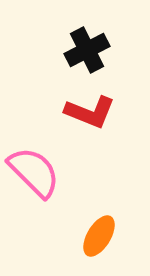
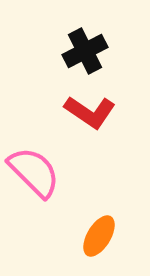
black cross: moved 2 px left, 1 px down
red L-shape: rotated 12 degrees clockwise
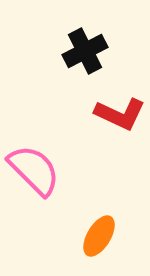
red L-shape: moved 30 px right, 2 px down; rotated 9 degrees counterclockwise
pink semicircle: moved 2 px up
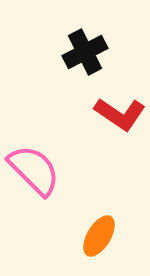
black cross: moved 1 px down
red L-shape: rotated 9 degrees clockwise
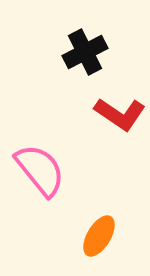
pink semicircle: moved 6 px right; rotated 6 degrees clockwise
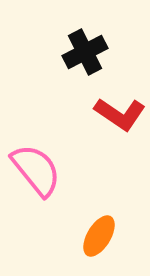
pink semicircle: moved 4 px left
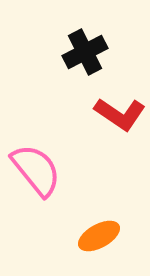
orange ellipse: rotated 30 degrees clockwise
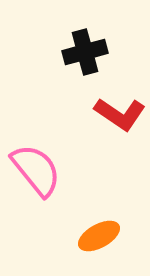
black cross: rotated 12 degrees clockwise
